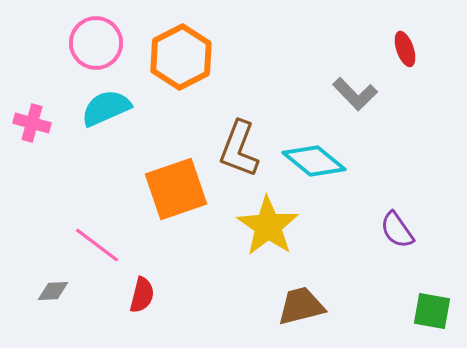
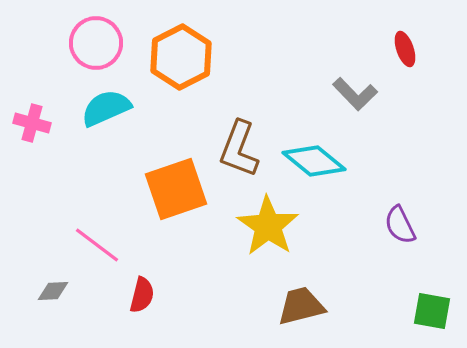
purple semicircle: moved 3 px right, 5 px up; rotated 9 degrees clockwise
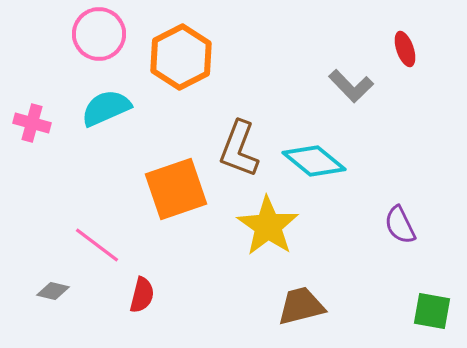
pink circle: moved 3 px right, 9 px up
gray L-shape: moved 4 px left, 8 px up
gray diamond: rotated 16 degrees clockwise
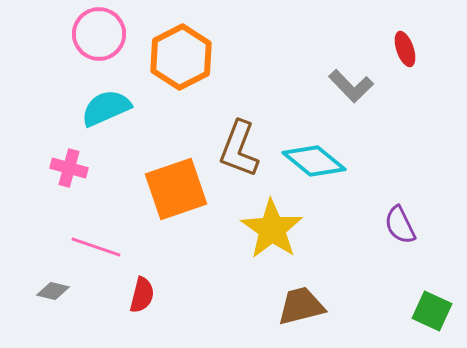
pink cross: moved 37 px right, 45 px down
yellow star: moved 4 px right, 3 px down
pink line: moved 1 px left, 2 px down; rotated 18 degrees counterclockwise
green square: rotated 15 degrees clockwise
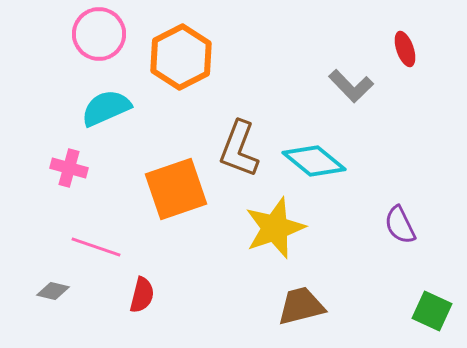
yellow star: moved 3 px right, 1 px up; rotated 18 degrees clockwise
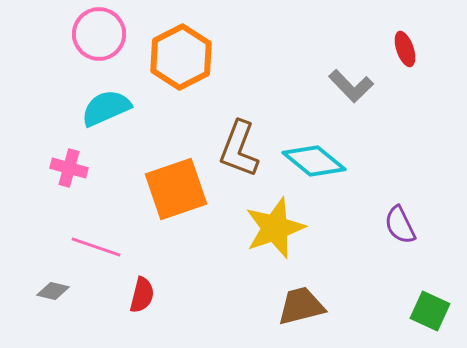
green square: moved 2 px left
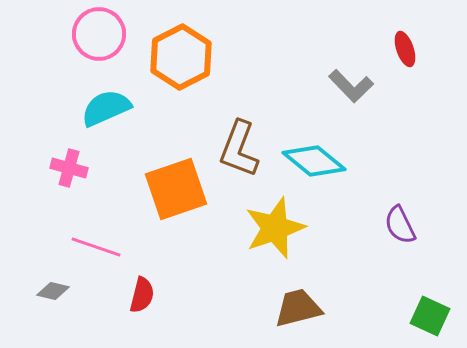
brown trapezoid: moved 3 px left, 2 px down
green square: moved 5 px down
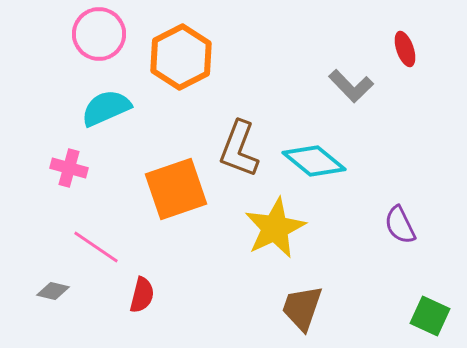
yellow star: rotated 6 degrees counterclockwise
pink line: rotated 15 degrees clockwise
brown trapezoid: moved 4 px right; rotated 57 degrees counterclockwise
